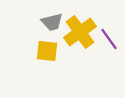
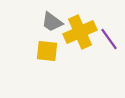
gray trapezoid: rotated 50 degrees clockwise
yellow cross: rotated 12 degrees clockwise
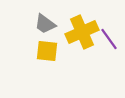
gray trapezoid: moved 7 px left, 2 px down
yellow cross: moved 2 px right
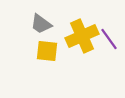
gray trapezoid: moved 4 px left
yellow cross: moved 4 px down
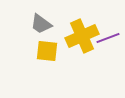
purple line: moved 1 px left, 1 px up; rotated 75 degrees counterclockwise
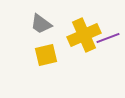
yellow cross: moved 2 px right, 1 px up
yellow square: moved 1 px left, 4 px down; rotated 20 degrees counterclockwise
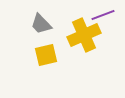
gray trapezoid: rotated 10 degrees clockwise
purple line: moved 5 px left, 23 px up
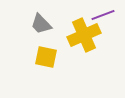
yellow square: moved 2 px down; rotated 25 degrees clockwise
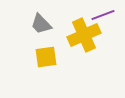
yellow square: rotated 20 degrees counterclockwise
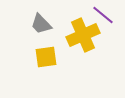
purple line: rotated 60 degrees clockwise
yellow cross: moved 1 px left
